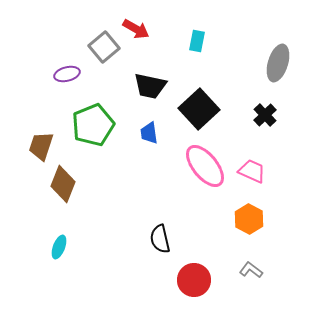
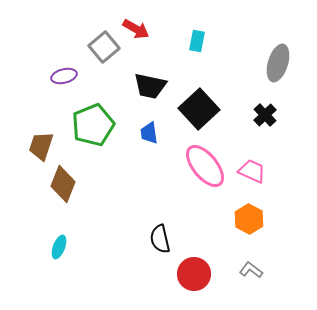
purple ellipse: moved 3 px left, 2 px down
red circle: moved 6 px up
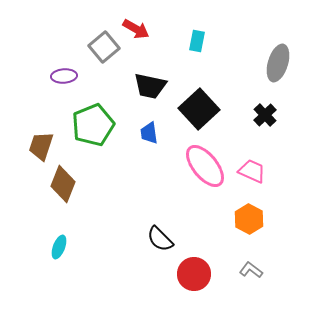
purple ellipse: rotated 10 degrees clockwise
black semicircle: rotated 32 degrees counterclockwise
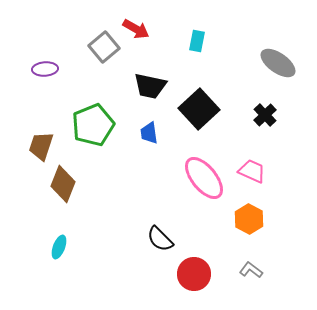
gray ellipse: rotated 72 degrees counterclockwise
purple ellipse: moved 19 px left, 7 px up
pink ellipse: moved 1 px left, 12 px down
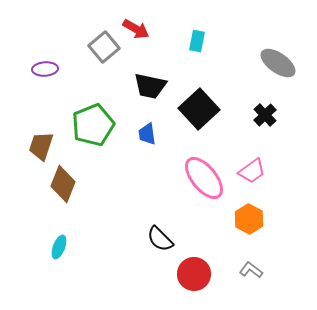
blue trapezoid: moved 2 px left, 1 px down
pink trapezoid: rotated 120 degrees clockwise
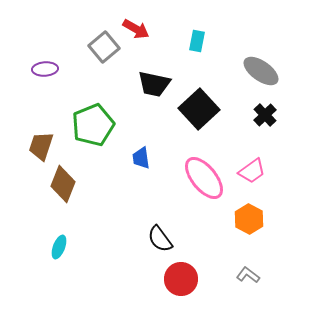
gray ellipse: moved 17 px left, 8 px down
black trapezoid: moved 4 px right, 2 px up
blue trapezoid: moved 6 px left, 24 px down
black semicircle: rotated 8 degrees clockwise
gray L-shape: moved 3 px left, 5 px down
red circle: moved 13 px left, 5 px down
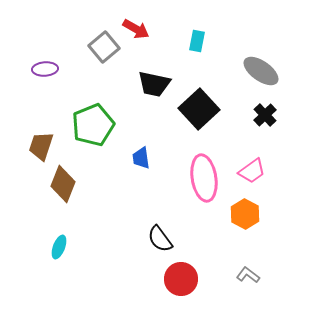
pink ellipse: rotated 30 degrees clockwise
orange hexagon: moved 4 px left, 5 px up
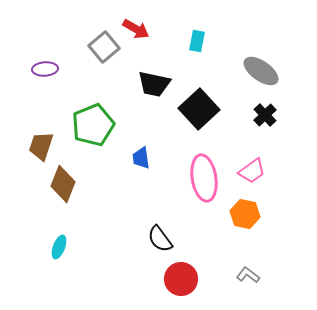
orange hexagon: rotated 16 degrees counterclockwise
